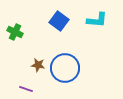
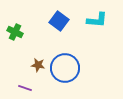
purple line: moved 1 px left, 1 px up
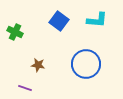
blue circle: moved 21 px right, 4 px up
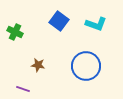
cyan L-shape: moved 1 px left, 4 px down; rotated 15 degrees clockwise
blue circle: moved 2 px down
purple line: moved 2 px left, 1 px down
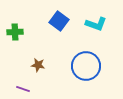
green cross: rotated 28 degrees counterclockwise
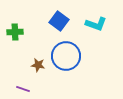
blue circle: moved 20 px left, 10 px up
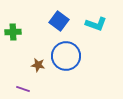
green cross: moved 2 px left
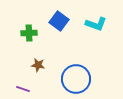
green cross: moved 16 px right, 1 px down
blue circle: moved 10 px right, 23 px down
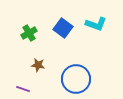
blue square: moved 4 px right, 7 px down
green cross: rotated 28 degrees counterclockwise
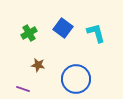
cyan L-shape: moved 9 px down; rotated 125 degrees counterclockwise
